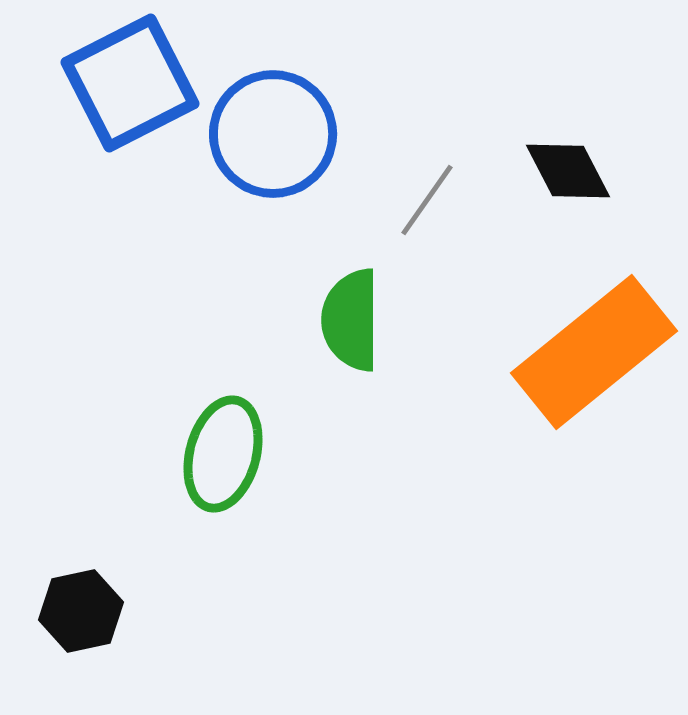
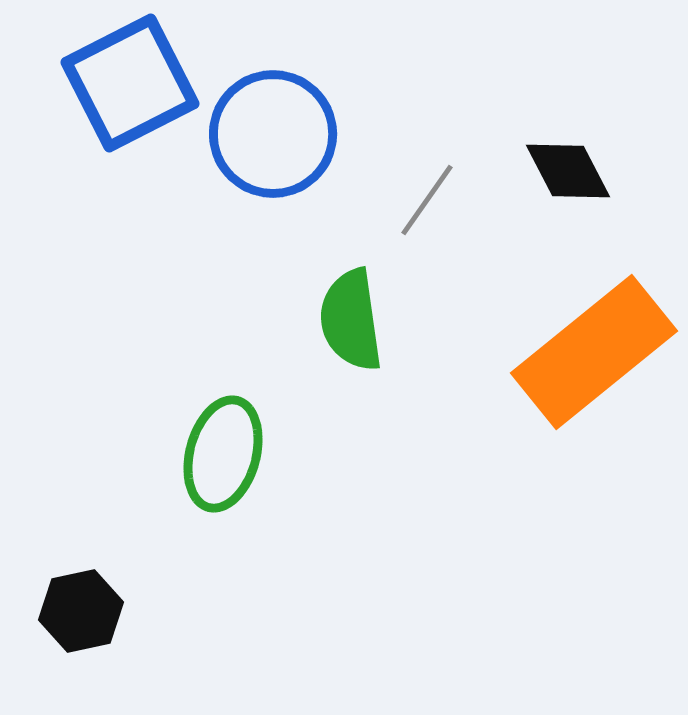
green semicircle: rotated 8 degrees counterclockwise
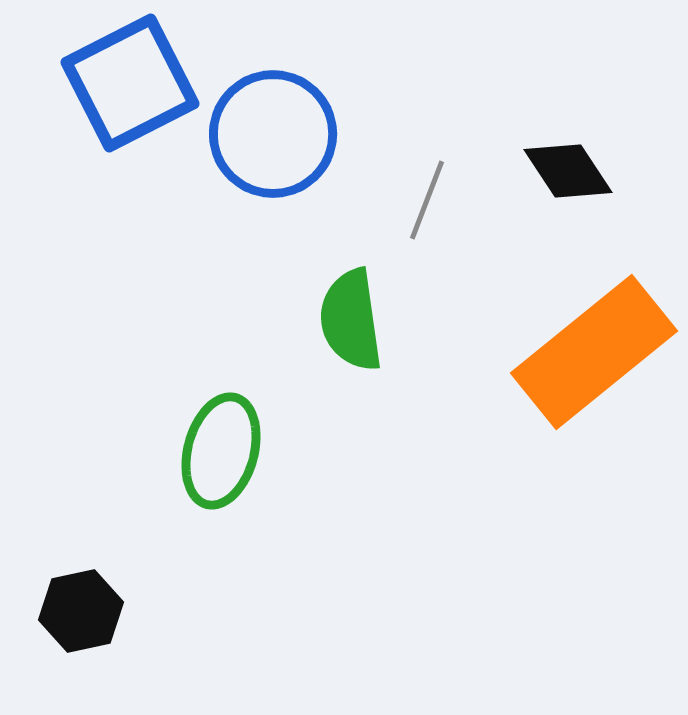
black diamond: rotated 6 degrees counterclockwise
gray line: rotated 14 degrees counterclockwise
green ellipse: moved 2 px left, 3 px up
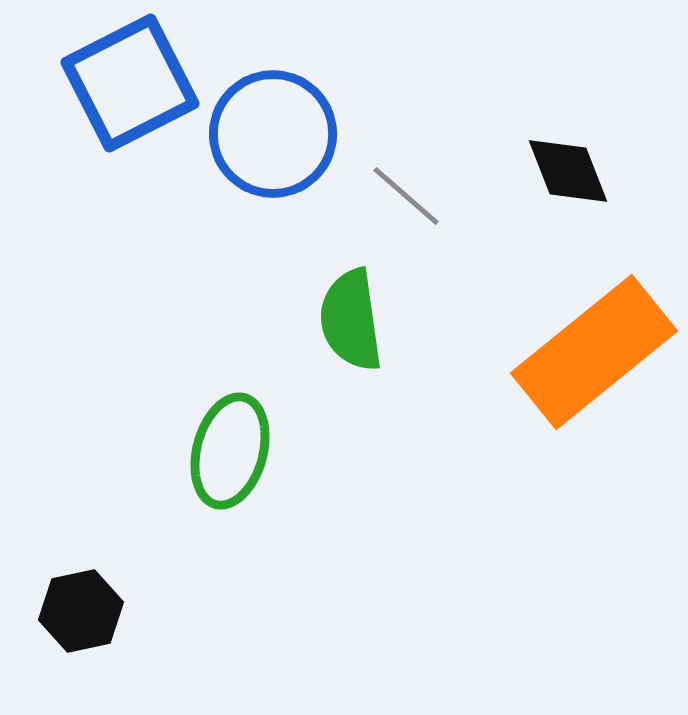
black diamond: rotated 12 degrees clockwise
gray line: moved 21 px left, 4 px up; rotated 70 degrees counterclockwise
green ellipse: moved 9 px right
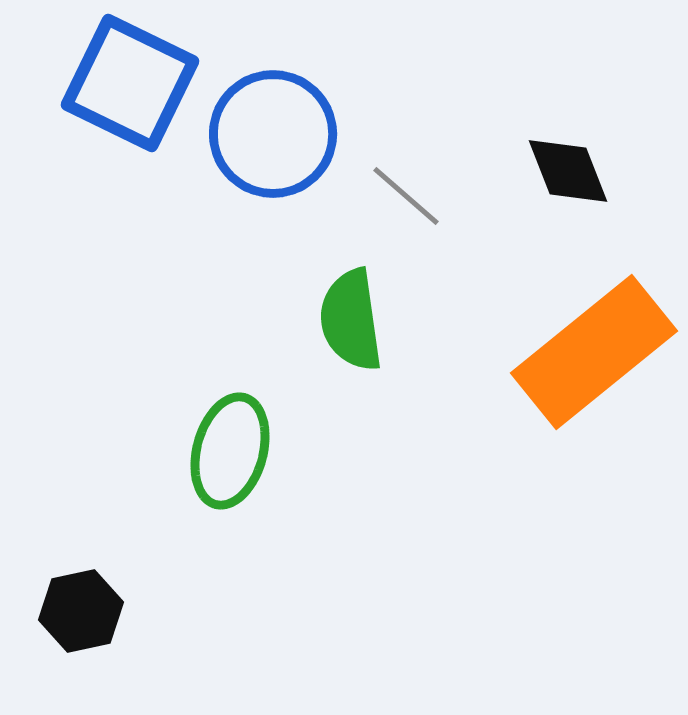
blue square: rotated 37 degrees counterclockwise
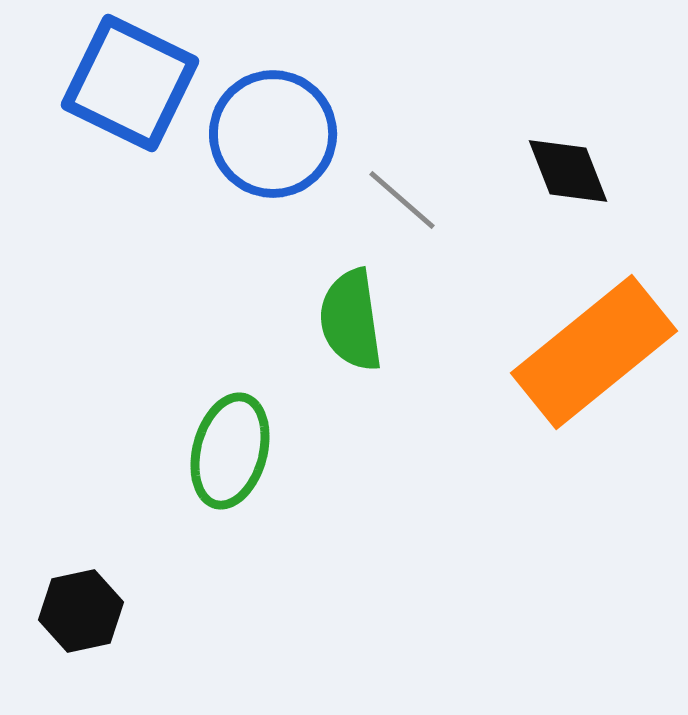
gray line: moved 4 px left, 4 px down
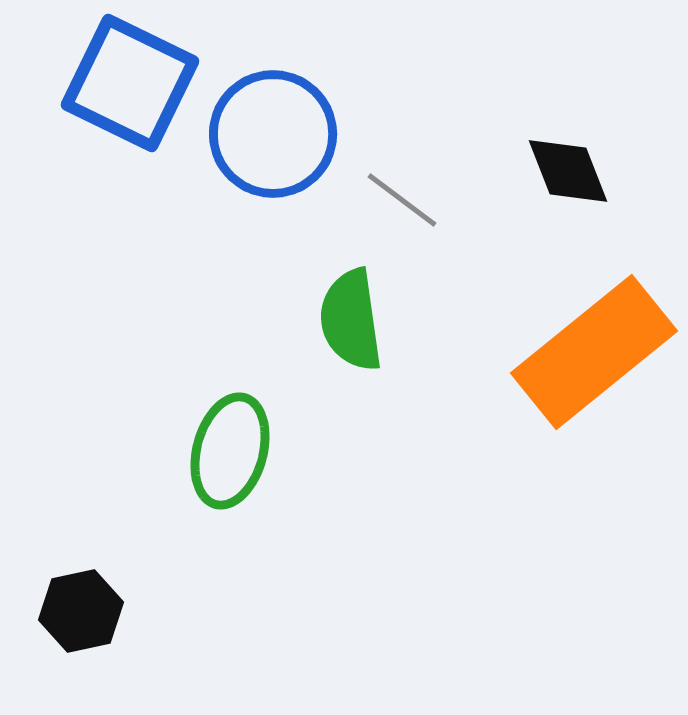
gray line: rotated 4 degrees counterclockwise
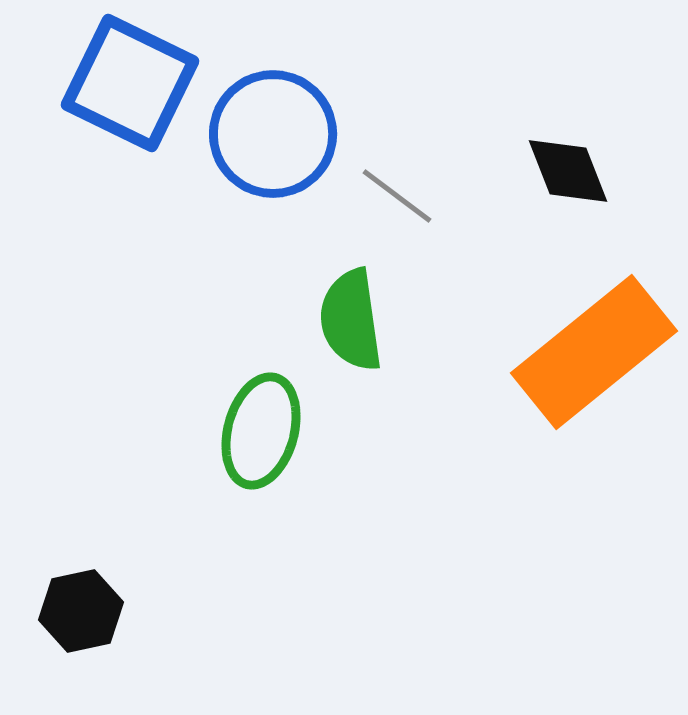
gray line: moved 5 px left, 4 px up
green ellipse: moved 31 px right, 20 px up
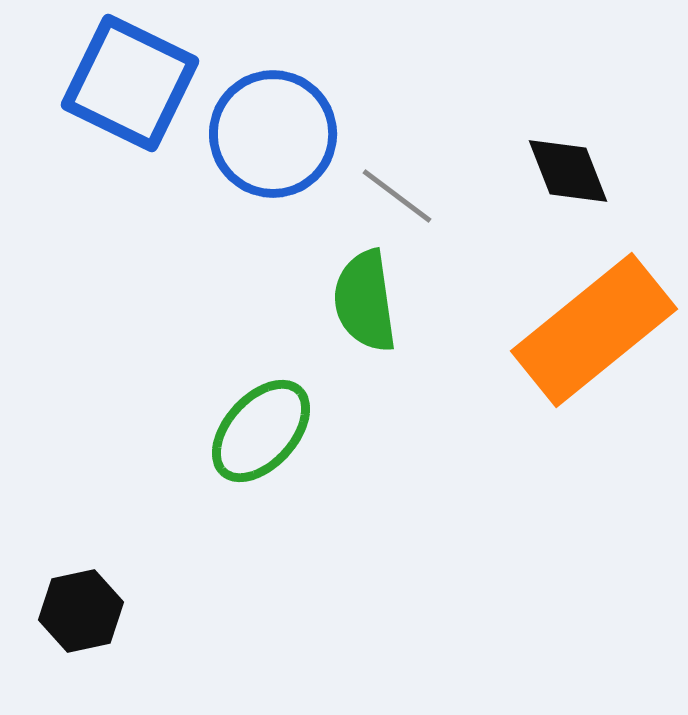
green semicircle: moved 14 px right, 19 px up
orange rectangle: moved 22 px up
green ellipse: rotated 27 degrees clockwise
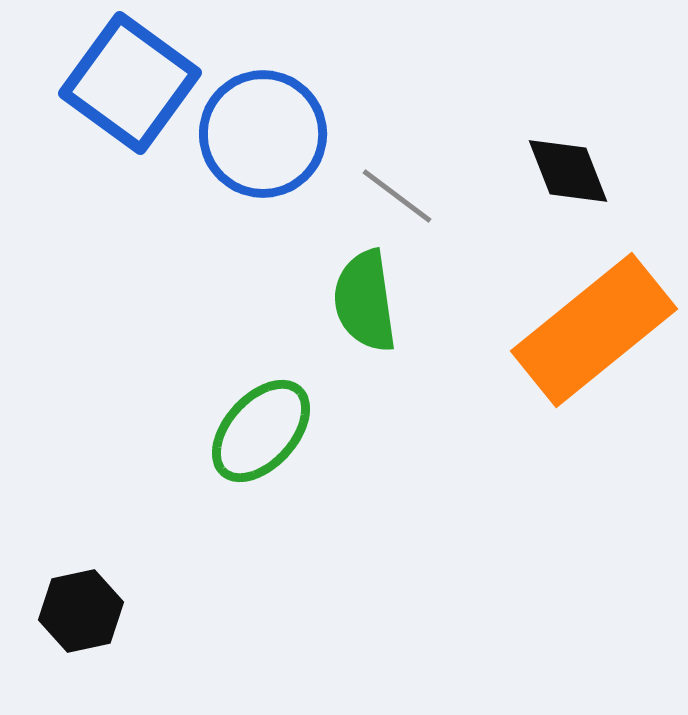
blue square: rotated 10 degrees clockwise
blue circle: moved 10 px left
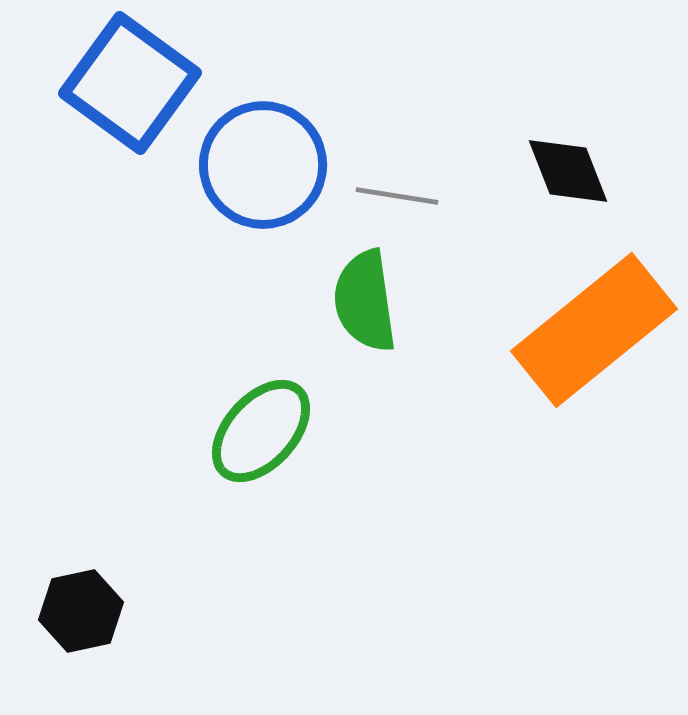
blue circle: moved 31 px down
gray line: rotated 28 degrees counterclockwise
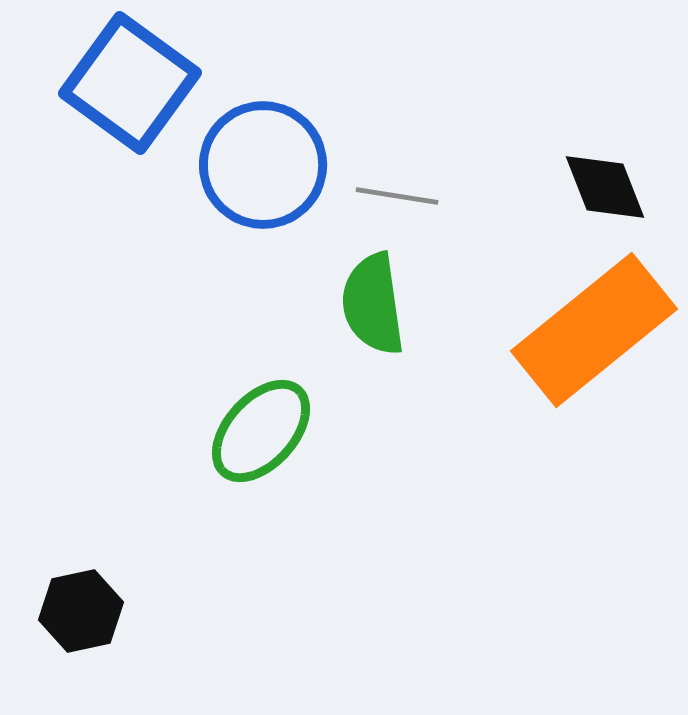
black diamond: moved 37 px right, 16 px down
green semicircle: moved 8 px right, 3 px down
